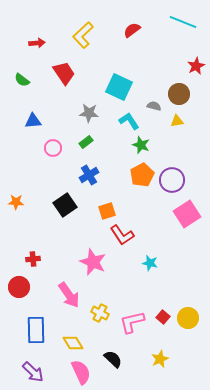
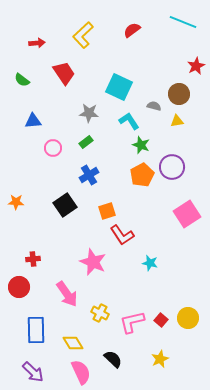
purple circle: moved 13 px up
pink arrow: moved 2 px left, 1 px up
red square: moved 2 px left, 3 px down
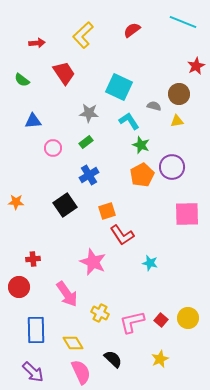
pink square: rotated 32 degrees clockwise
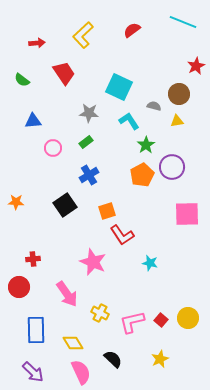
green star: moved 5 px right; rotated 18 degrees clockwise
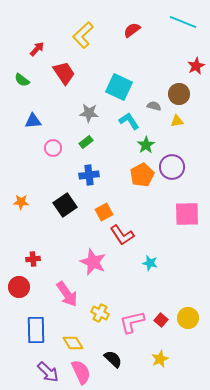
red arrow: moved 6 px down; rotated 42 degrees counterclockwise
blue cross: rotated 24 degrees clockwise
orange star: moved 5 px right
orange square: moved 3 px left, 1 px down; rotated 12 degrees counterclockwise
purple arrow: moved 15 px right
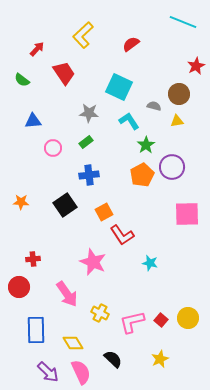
red semicircle: moved 1 px left, 14 px down
